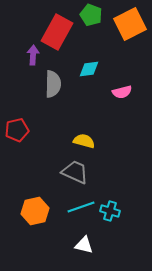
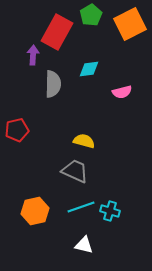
green pentagon: rotated 20 degrees clockwise
gray trapezoid: moved 1 px up
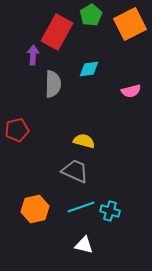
pink semicircle: moved 9 px right, 1 px up
orange hexagon: moved 2 px up
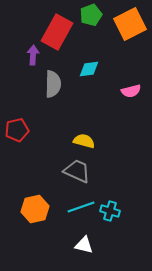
green pentagon: rotated 10 degrees clockwise
gray trapezoid: moved 2 px right
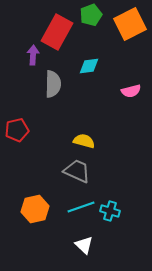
cyan diamond: moved 3 px up
white triangle: rotated 30 degrees clockwise
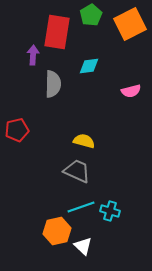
green pentagon: rotated 10 degrees counterclockwise
red rectangle: rotated 20 degrees counterclockwise
orange hexagon: moved 22 px right, 22 px down
white triangle: moved 1 px left, 1 px down
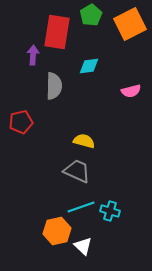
gray semicircle: moved 1 px right, 2 px down
red pentagon: moved 4 px right, 8 px up
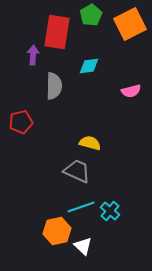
yellow semicircle: moved 6 px right, 2 px down
cyan cross: rotated 24 degrees clockwise
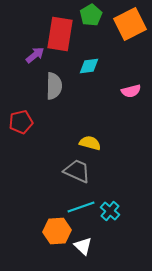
red rectangle: moved 3 px right, 2 px down
purple arrow: moved 2 px right; rotated 48 degrees clockwise
orange hexagon: rotated 8 degrees clockwise
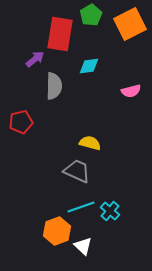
purple arrow: moved 4 px down
orange hexagon: rotated 16 degrees counterclockwise
